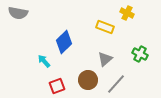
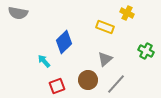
green cross: moved 6 px right, 3 px up
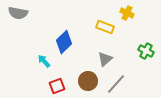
brown circle: moved 1 px down
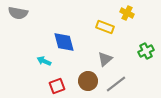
blue diamond: rotated 60 degrees counterclockwise
green cross: rotated 35 degrees clockwise
cyan arrow: rotated 24 degrees counterclockwise
gray line: rotated 10 degrees clockwise
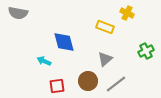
red square: rotated 14 degrees clockwise
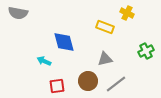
gray triangle: rotated 28 degrees clockwise
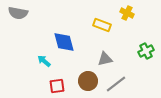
yellow rectangle: moved 3 px left, 2 px up
cyan arrow: rotated 16 degrees clockwise
